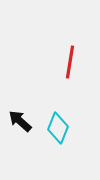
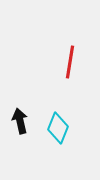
black arrow: rotated 35 degrees clockwise
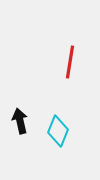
cyan diamond: moved 3 px down
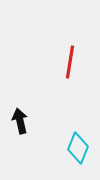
cyan diamond: moved 20 px right, 17 px down
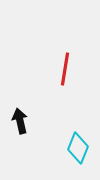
red line: moved 5 px left, 7 px down
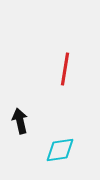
cyan diamond: moved 18 px left, 2 px down; rotated 60 degrees clockwise
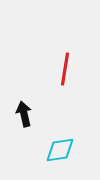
black arrow: moved 4 px right, 7 px up
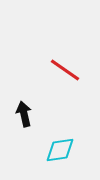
red line: moved 1 px down; rotated 64 degrees counterclockwise
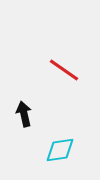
red line: moved 1 px left
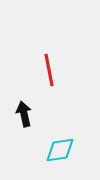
red line: moved 15 px left; rotated 44 degrees clockwise
